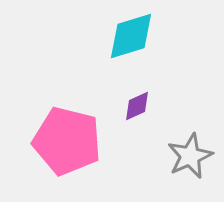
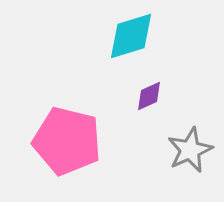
purple diamond: moved 12 px right, 10 px up
gray star: moved 6 px up
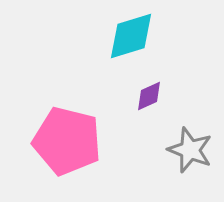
gray star: rotated 27 degrees counterclockwise
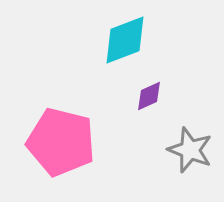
cyan diamond: moved 6 px left, 4 px down; rotated 4 degrees counterclockwise
pink pentagon: moved 6 px left, 1 px down
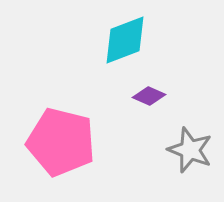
purple diamond: rotated 48 degrees clockwise
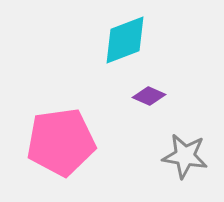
pink pentagon: rotated 22 degrees counterclockwise
gray star: moved 5 px left, 6 px down; rotated 12 degrees counterclockwise
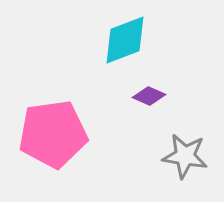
pink pentagon: moved 8 px left, 8 px up
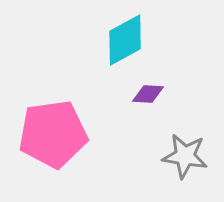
cyan diamond: rotated 8 degrees counterclockwise
purple diamond: moved 1 px left, 2 px up; rotated 20 degrees counterclockwise
